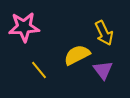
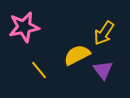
pink star: rotated 8 degrees counterclockwise
yellow arrow: rotated 60 degrees clockwise
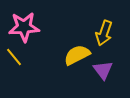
pink star: rotated 8 degrees clockwise
yellow arrow: rotated 15 degrees counterclockwise
yellow line: moved 25 px left, 13 px up
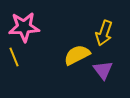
yellow line: rotated 18 degrees clockwise
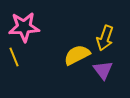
yellow arrow: moved 1 px right, 5 px down
